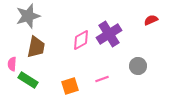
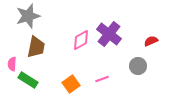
red semicircle: moved 21 px down
purple cross: rotated 20 degrees counterclockwise
orange square: moved 1 px right, 2 px up; rotated 18 degrees counterclockwise
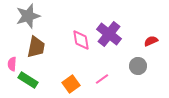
pink diamond: rotated 70 degrees counterclockwise
pink line: rotated 16 degrees counterclockwise
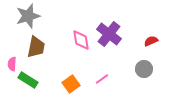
gray circle: moved 6 px right, 3 px down
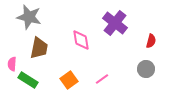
gray star: moved 1 px right, 1 px down; rotated 30 degrees clockwise
purple cross: moved 6 px right, 11 px up
red semicircle: rotated 128 degrees clockwise
brown trapezoid: moved 3 px right, 1 px down
gray circle: moved 2 px right
orange square: moved 2 px left, 4 px up
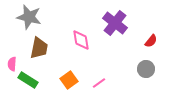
red semicircle: rotated 24 degrees clockwise
pink line: moved 3 px left, 4 px down
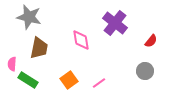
gray circle: moved 1 px left, 2 px down
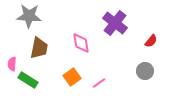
gray star: moved 1 px up; rotated 10 degrees counterclockwise
pink diamond: moved 3 px down
orange square: moved 3 px right, 3 px up
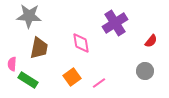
purple cross: rotated 20 degrees clockwise
